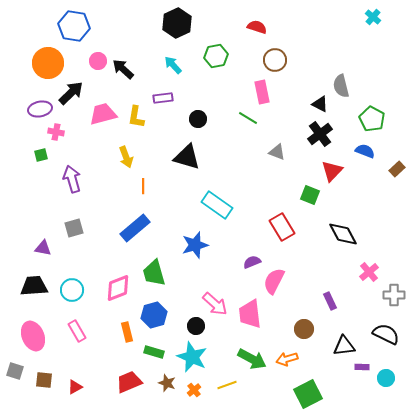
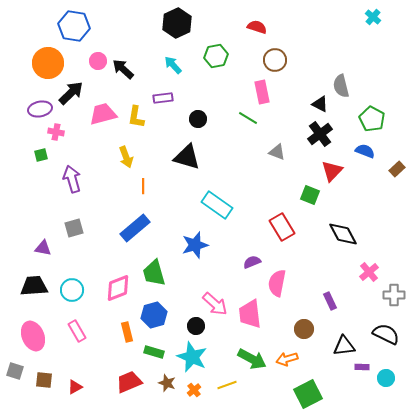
pink semicircle at (274, 281): moved 3 px right, 2 px down; rotated 16 degrees counterclockwise
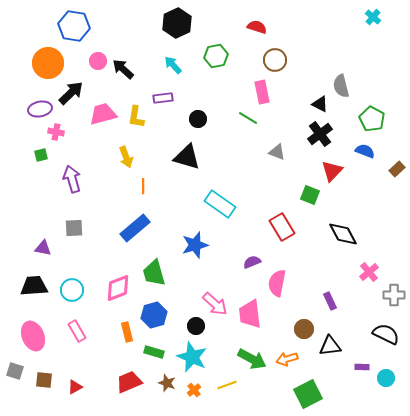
cyan rectangle at (217, 205): moved 3 px right, 1 px up
gray square at (74, 228): rotated 12 degrees clockwise
black triangle at (344, 346): moved 14 px left
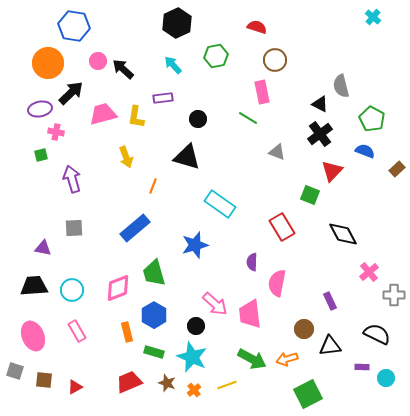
orange line at (143, 186): moved 10 px right; rotated 21 degrees clockwise
purple semicircle at (252, 262): rotated 66 degrees counterclockwise
blue hexagon at (154, 315): rotated 15 degrees counterclockwise
black semicircle at (386, 334): moved 9 px left
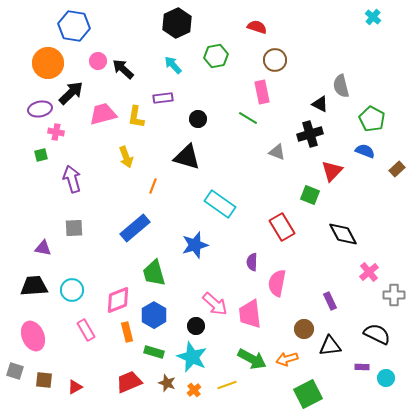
black cross at (320, 134): moved 10 px left; rotated 20 degrees clockwise
pink diamond at (118, 288): moved 12 px down
pink rectangle at (77, 331): moved 9 px right, 1 px up
